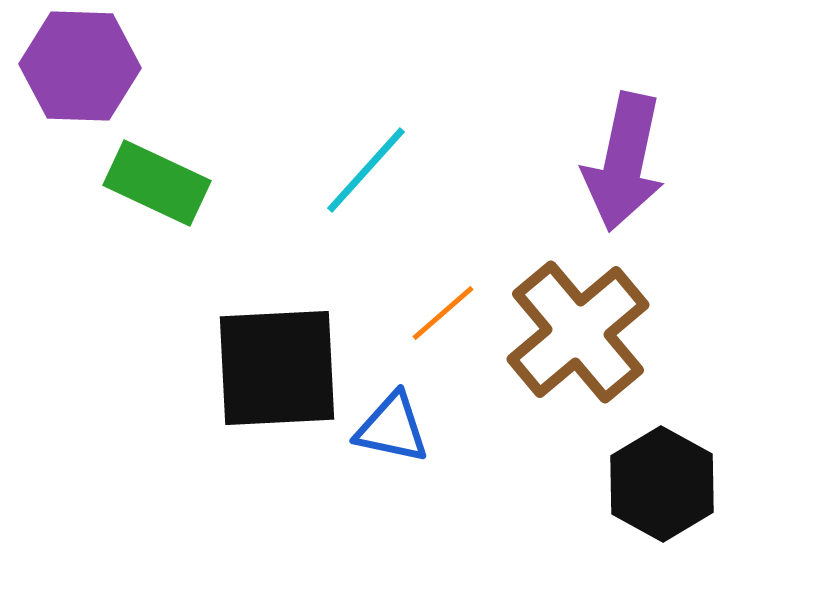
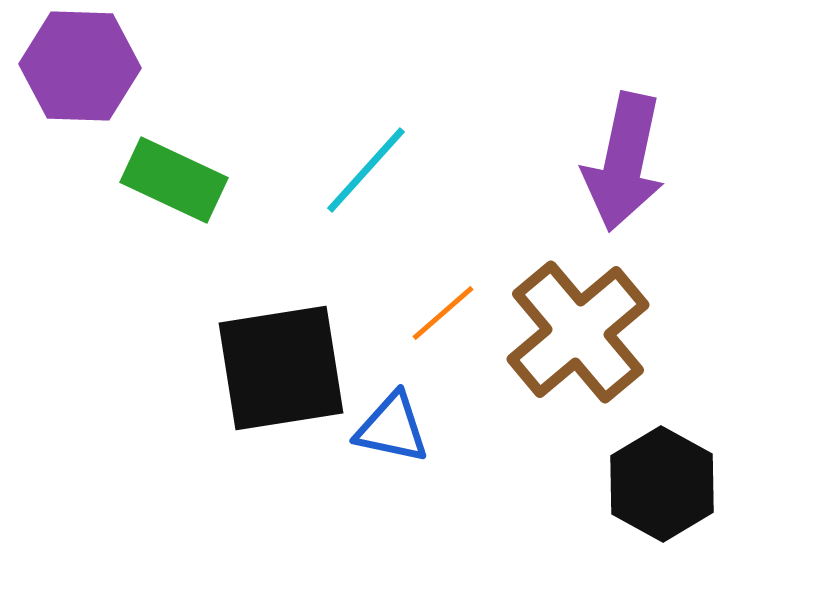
green rectangle: moved 17 px right, 3 px up
black square: moved 4 px right; rotated 6 degrees counterclockwise
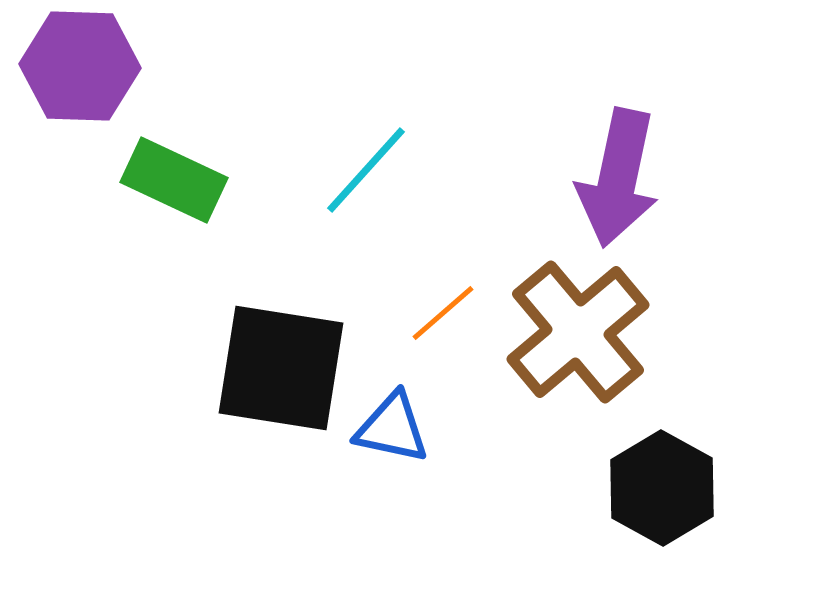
purple arrow: moved 6 px left, 16 px down
black square: rotated 18 degrees clockwise
black hexagon: moved 4 px down
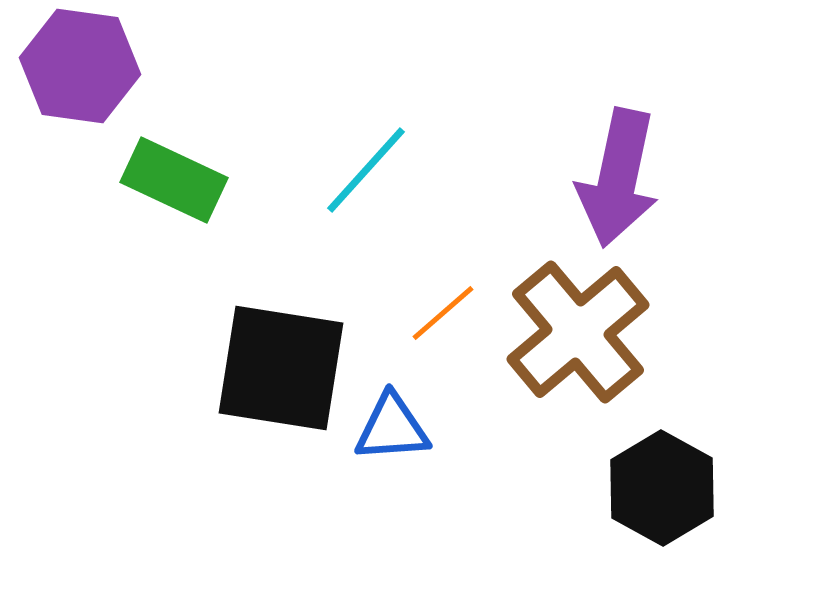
purple hexagon: rotated 6 degrees clockwise
blue triangle: rotated 16 degrees counterclockwise
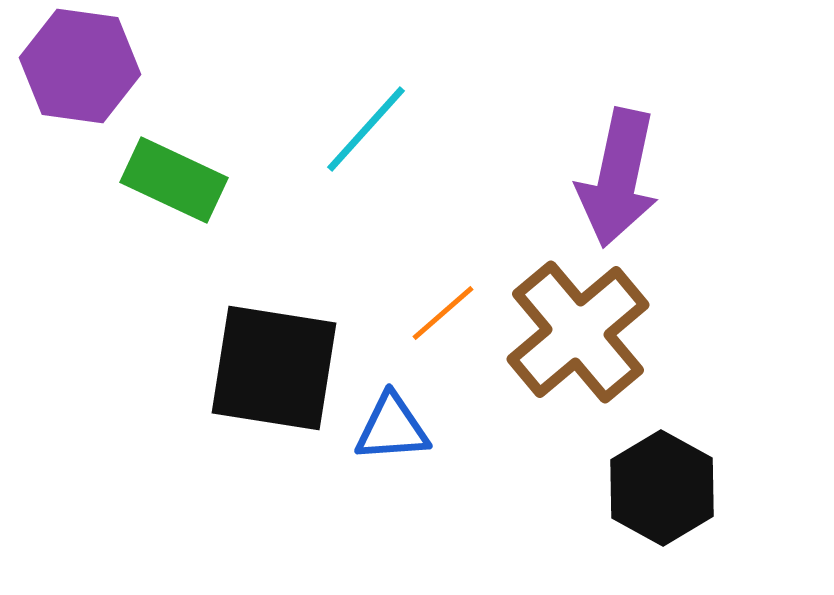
cyan line: moved 41 px up
black square: moved 7 px left
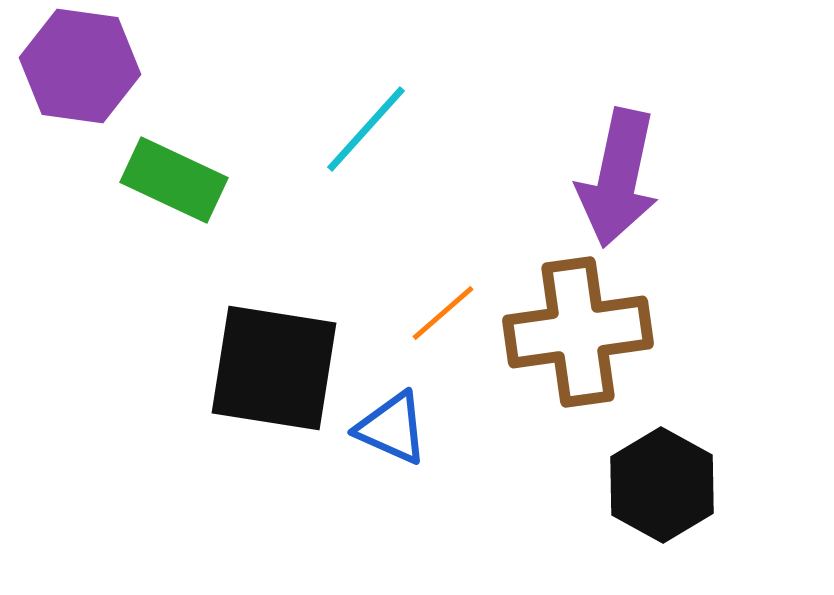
brown cross: rotated 32 degrees clockwise
blue triangle: rotated 28 degrees clockwise
black hexagon: moved 3 px up
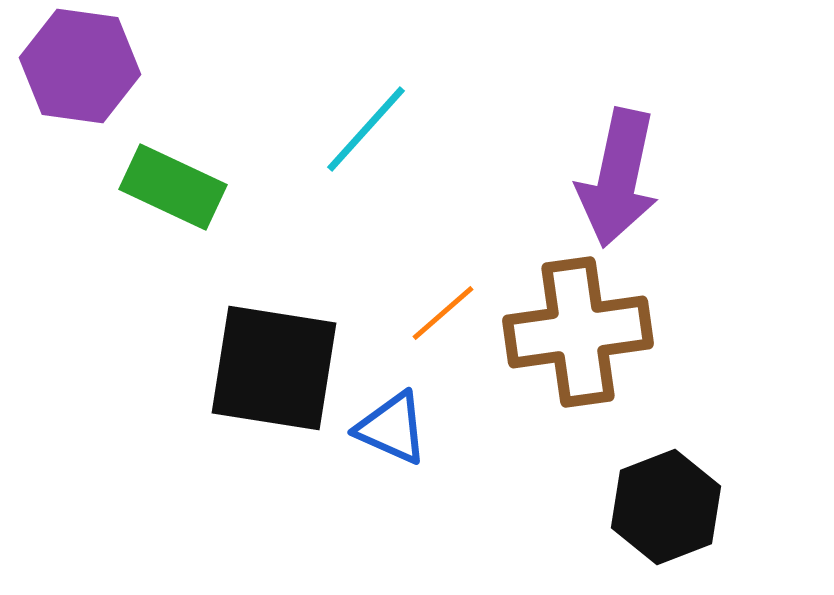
green rectangle: moved 1 px left, 7 px down
black hexagon: moved 4 px right, 22 px down; rotated 10 degrees clockwise
